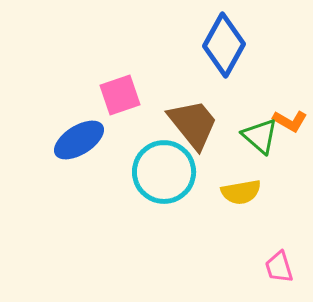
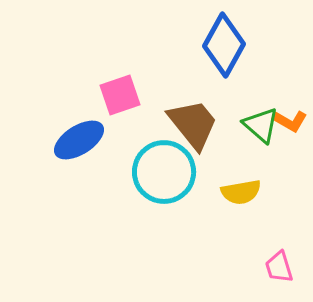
green triangle: moved 1 px right, 11 px up
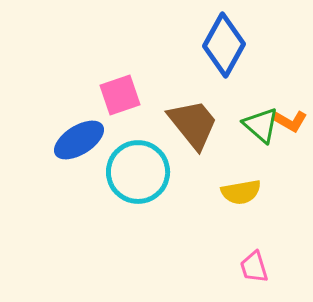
cyan circle: moved 26 px left
pink trapezoid: moved 25 px left
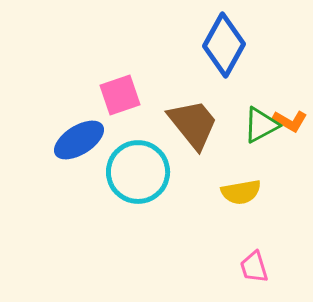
green triangle: rotated 51 degrees clockwise
